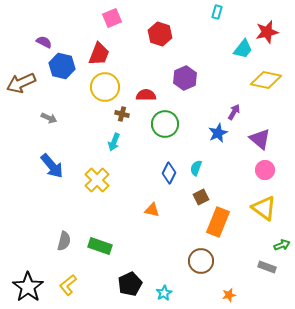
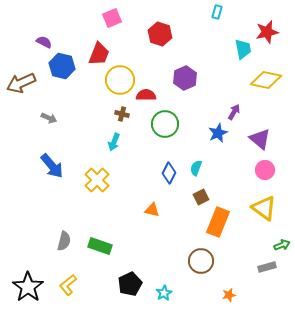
cyan trapezoid: rotated 50 degrees counterclockwise
yellow circle: moved 15 px right, 7 px up
gray rectangle: rotated 36 degrees counterclockwise
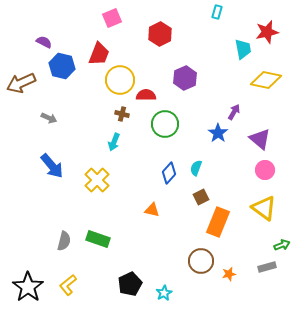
red hexagon: rotated 15 degrees clockwise
blue star: rotated 12 degrees counterclockwise
blue diamond: rotated 15 degrees clockwise
green rectangle: moved 2 px left, 7 px up
orange star: moved 21 px up
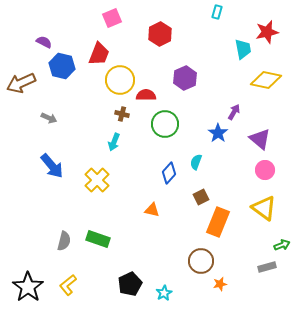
cyan semicircle: moved 6 px up
orange star: moved 9 px left, 10 px down
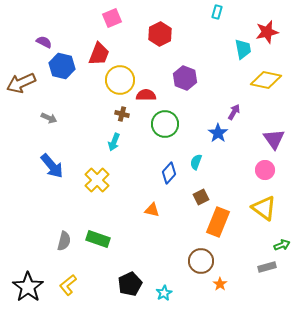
purple hexagon: rotated 15 degrees counterclockwise
purple triangle: moved 14 px right; rotated 15 degrees clockwise
orange star: rotated 24 degrees counterclockwise
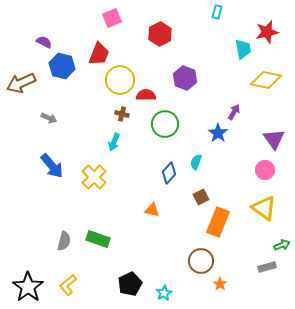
yellow cross: moved 3 px left, 3 px up
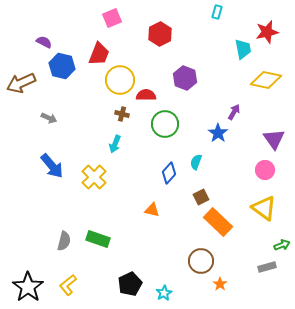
cyan arrow: moved 1 px right, 2 px down
orange rectangle: rotated 68 degrees counterclockwise
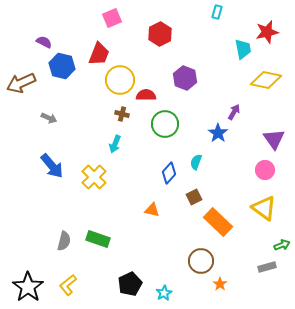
brown square: moved 7 px left
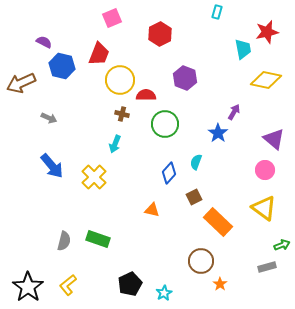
purple triangle: rotated 15 degrees counterclockwise
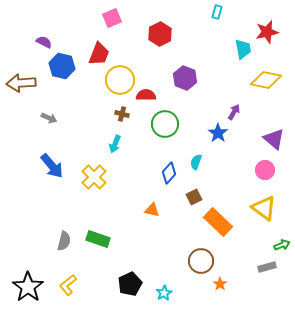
brown arrow: rotated 20 degrees clockwise
